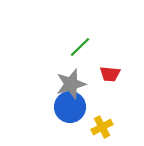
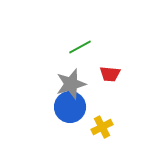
green line: rotated 15 degrees clockwise
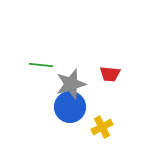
green line: moved 39 px left, 18 px down; rotated 35 degrees clockwise
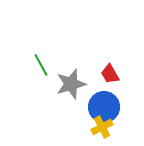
green line: rotated 55 degrees clockwise
red trapezoid: rotated 55 degrees clockwise
blue circle: moved 34 px right
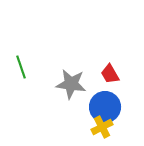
green line: moved 20 px left, 2 px down; rotated 10 degrees clockwise
gray star: rotated 24 degrees clockwise
blue circle: moved 1 px right
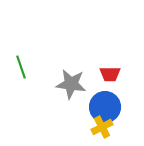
red trapezoid: rotated 60 degrees counterclockwise
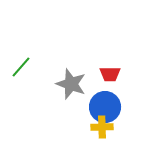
green line: rotated 60 degrees clockwise
gray star: rotated 12 degrees clockwise
yellow cross: rotated 25 degrees clockwise
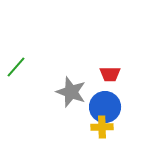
green line: moved 5 px left
gray star: moved 8 px down
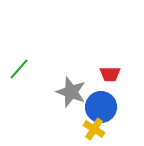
green line: moved 3 px right, 2 px down
blue circle: moved 4 px left
yellow cross: moved 8 px left, 2 px down; rotated 35 degrees clockwise
